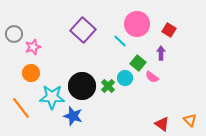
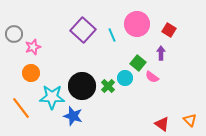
cyan line: moved 8 px left, 6 px up; rotated 24 degrees clockwise
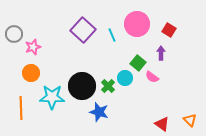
orange line: rotated 35 degrees clockwise
blue star: moved 26 px right, 4 px up
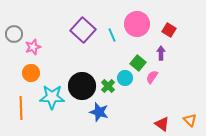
pink semicircle: rotated 88 degrees clockwise
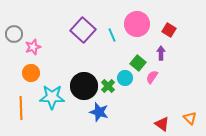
black circle: moved 2 px right
orange triangle: moved 2 px up
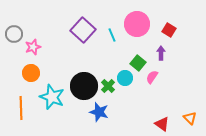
cyan star: rotated 20 degrees clockwise
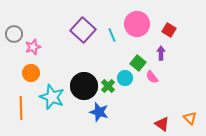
pink semicircle: rotated 72 degrees counterclockwise
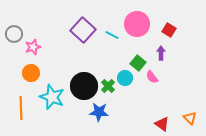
cyan line: rotated 40 degrees counterclockwise
blue star: rotated 12 degrees counterclockwise
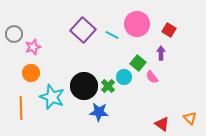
cyan circle: moved 1 px left, 1 px up
